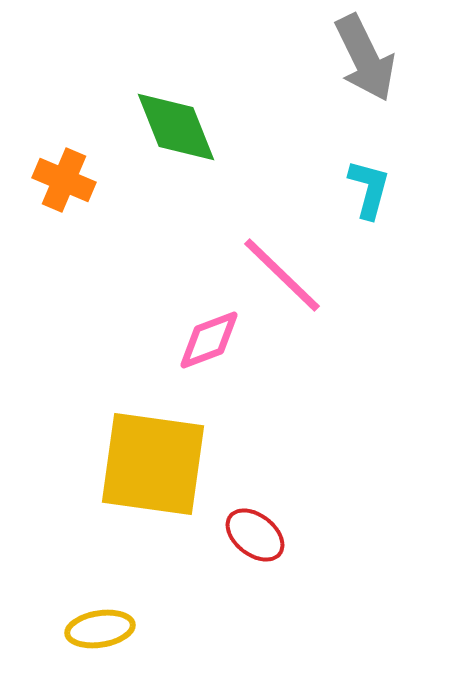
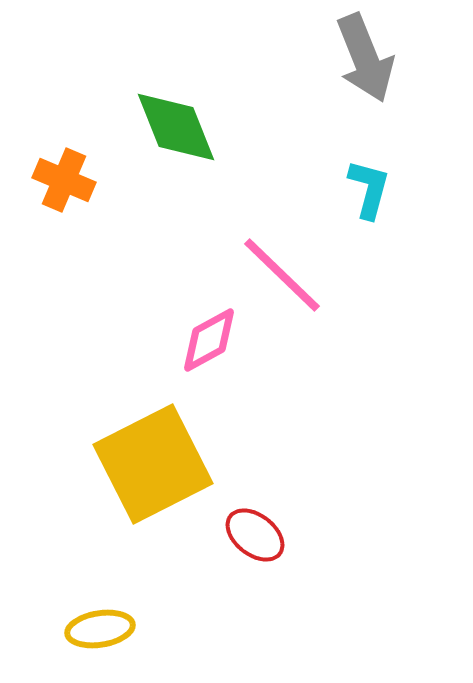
gray arrow: rotated 4 degrees clockwise
pink diamond: rotated 8 degrees counterclockwise
yellow square: rotated 35 degrees counterclockwise
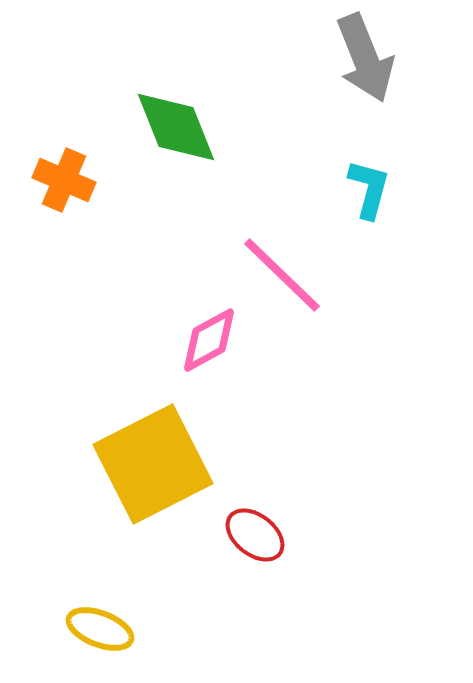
yellow ellipse: rotated 30 degrees clockwise
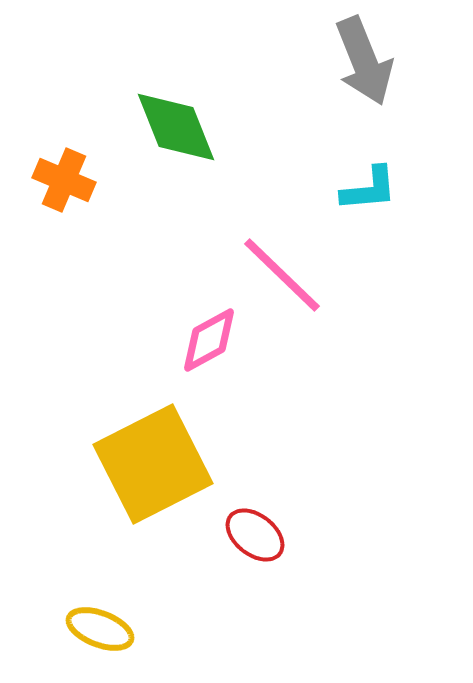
gray arrow: moved 1 px left, 3 px down
cyan L-shape: rotated 70 degrees clockwise
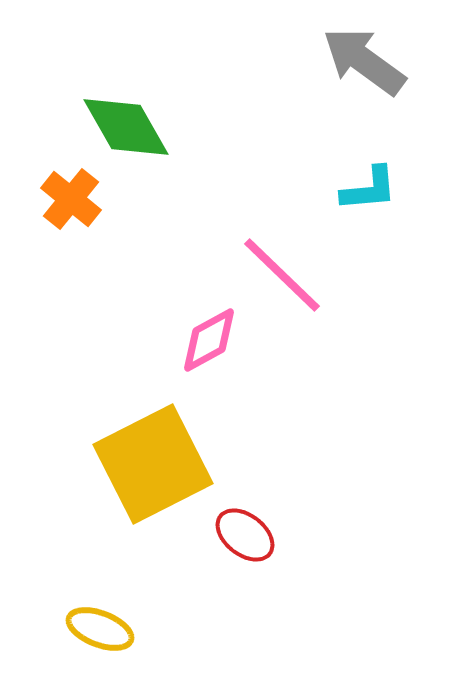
gray arrow: rotated 148 degrees clockwise
green diamond: moved 50 px left; rotated 8 degrees counterclockwise
orange cross: moved 7 px right, 19 px down; rotated 16 degrees clockwise
red ellipse: moved 10 px left
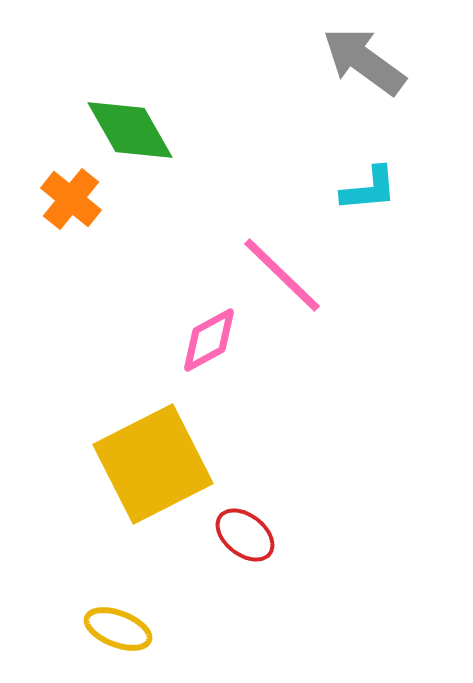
green diamond: moved 4 px right, 3 px down
yellow ellipse: moved 18 px right
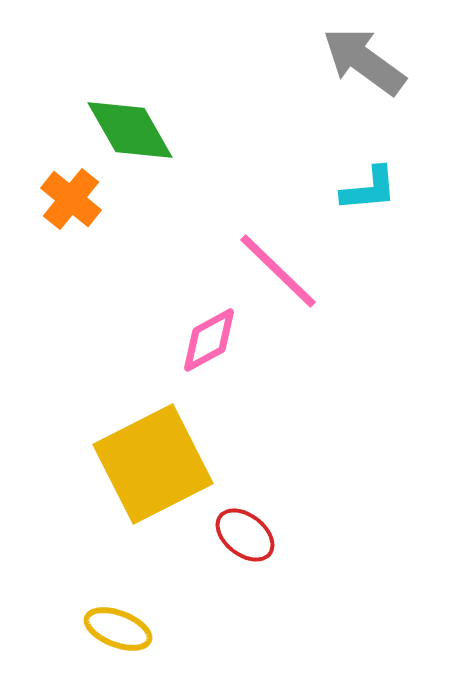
pink line: moved 4 px left, 4 px up
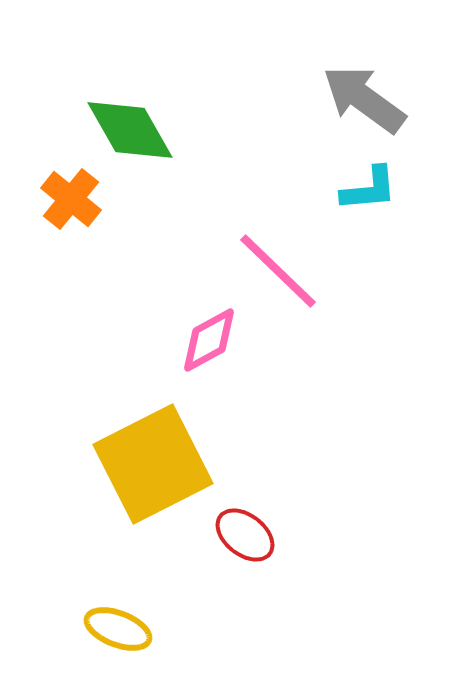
gray arrow: moved 38 px down
